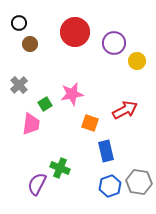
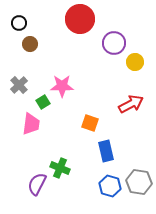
red circle: moved 5 px right, 13 px up
yellow circle: moved 2 px left, 1 px down
pink star: moved 10 px left, 8 px up; rotated 10 degrees clockwise
green square: moved 2 px left, 2 px up
red arrow: moved 6 px right, 6 px up
blue hexagon: rotated 25 degrees counterclockwise
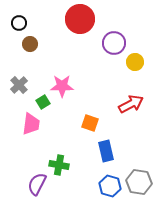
green cross: moved 1 px left, 3 px up; rotated 12 degrees counterclockwise
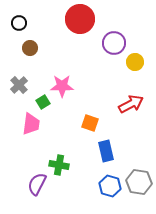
brown circle: moved 4 px down
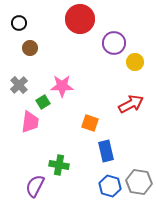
pink trapezoid: moved 1 px left, 2 px up
purple semicircle: moved 2 px left, 2 px down
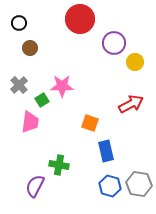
green square: moved 1 px left, 2 px up
gray hexagon: moved 2 px down
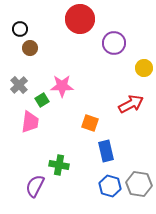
black circle: moved 1 px right, 6 px down
yellow circle: moved 9 px right, 6 px down
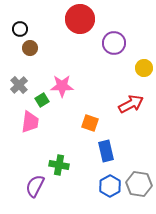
blue hexagon: rotated 15 degrees clockwise
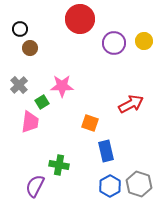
yellow circle: moved 27 px up
green square: moved 2 px down
gray hexagon: rotated 10 degrees clockwise
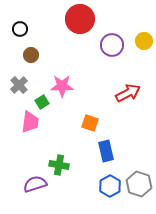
purple circle: moved 2 px left, 2 px down
brown circle: moved 1 px right, 7 px down
red arrow: moved 3 px left, 11 px up
purple semicircle: moved 2 px up; rotated 45 degrees clockwise
